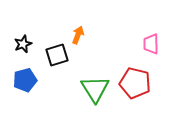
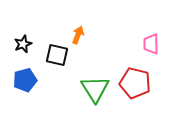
black square: rotated 30 degrees clockwise
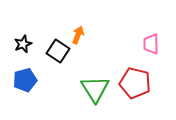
black square: moved 1 px right, 4 px up; rotated 20 degrees clockwise
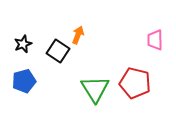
pink trapezoid: moved 4 px right, 4 px up
blue pentagon: moved 1 px left, 1 px down
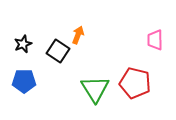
blue pentagon: rotated 15 degrees clockwise
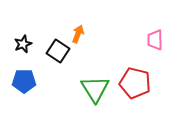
orange arrow: moved 1 px up
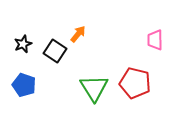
orange arrow: rotated 18 degrees clockwise
black square: moved 3 px left
blue pentagon: moved 4 px down; rotated 20 degrees clockwise
green triangle: moved 1 px left, 1 px up
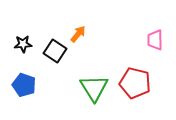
black star: rotated 18 degrees clockwise
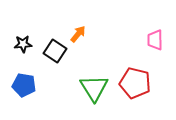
blue pentagon: rotated 10 degrees counterclockwise
